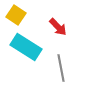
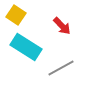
red arrow: moved 4 px right, 1 px up
gray line: rotated 72 degrees clockwise
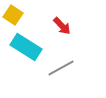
yellow square: moved 3 px left
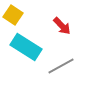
gray line: moved 2 px up
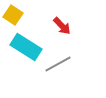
gray line: moved 3 px left, 2 px up
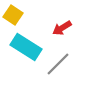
red arrow: moved 2 px down; rotated 102 degrees clockwise
gray line: rotated 16 degrees counterclockwise
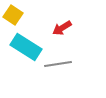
gray line: rotated 36 degrees clockwise
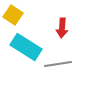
red arrow: rotated 54 degrees counterclockwise
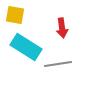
yellow square: moved 2 px right; rotated 24 degrees counterclockwise
red arrow: rotated 12 degrees counterclockwise
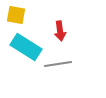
yellow square: moved 1 px right
red arrow: moved 2 px left, 3 px down
